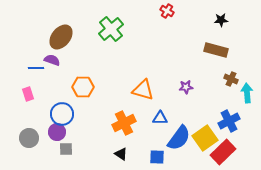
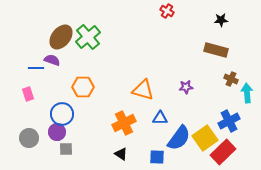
green cross: moved 23 px left, 8 px down
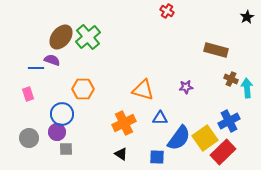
black star: moved 26 px right, 3 px up; rotated 24 degrees counterclockwise
orange hexagon: moved 2 px down
cyan arrow: moved 5 px up
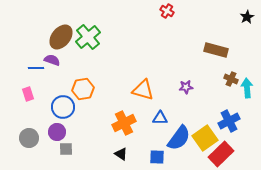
orange hexagon: rotated 10 degrees counterclockwise
blue circle: moved 1 px right, 7 px up
red rectangle: moved 2 px left, 2 px down
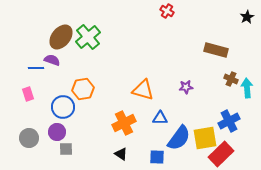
yellow square: rotated 25 degrees clockwise
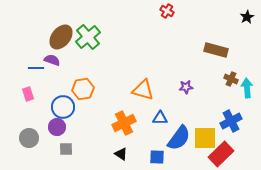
blue cross: moved 2 px right
purple circle: moved 5 px up
yellow square: rotated 10 degrees clockwise
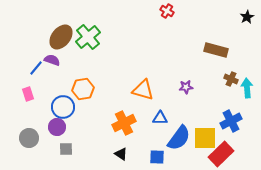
blue line: rotated 49 degrees counterclockwise
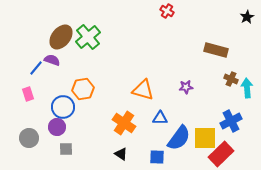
orange cross: rotated 30 degrees counterclockwise
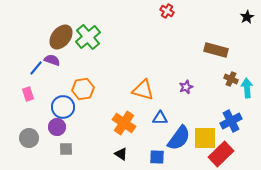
purple star: rotated 16 degrees counterclockwise
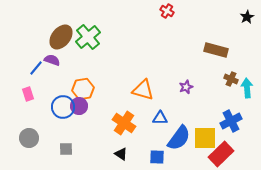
purple circle: moved 22 px right, 21 px up
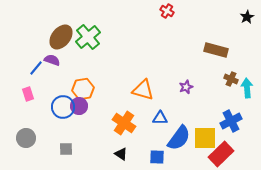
gray circle: moved 3 px left
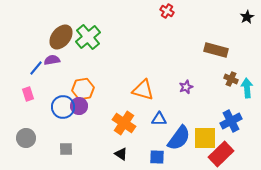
purple semicircle: rotated 28 degrees counterclockwise
blue triangle: moved 1 px left, 1 px down
